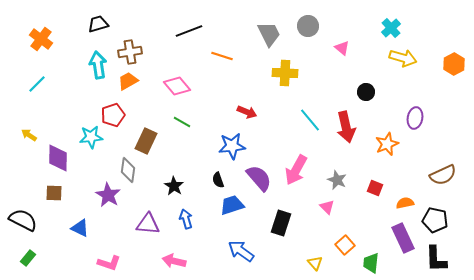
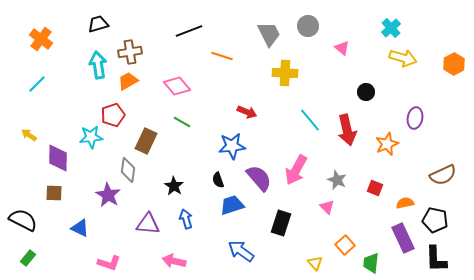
red arrow at (346, 127): moved 1 px right, 3 px down
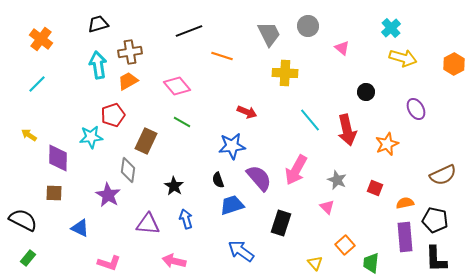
purple ellipse at (415, 118): moved 1 px right, 9 px up; rotated 40 degrees counterclockwise
purple rectangle at (403, 238): moved 2 px right, 1 px up; rotated 20 degrees clockwise
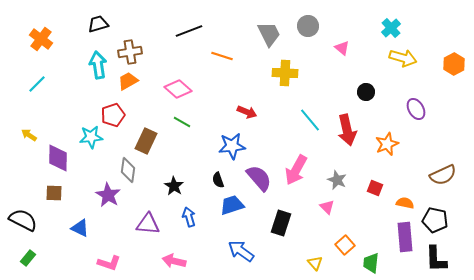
pink diamond at (177, 86): moved 1 px right, 3 px down; rotated 8 degrees counterclockwise
orange semicircle at (405, 203): rotated 24 degrees clockwise
blue arrow at (186, 219): moved 3 px right, 2 px up
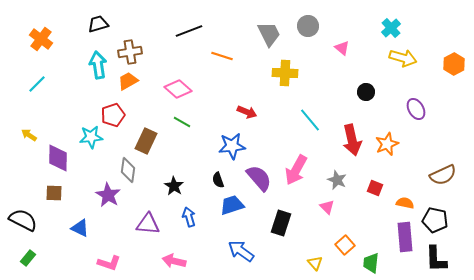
red arrow at (347, 130): moved 5 px right, 10 px down
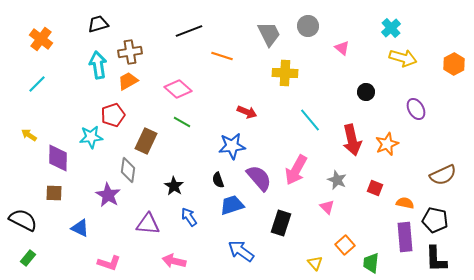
blue arrow at (189, 217): rotated 18 degrees counterclockwise
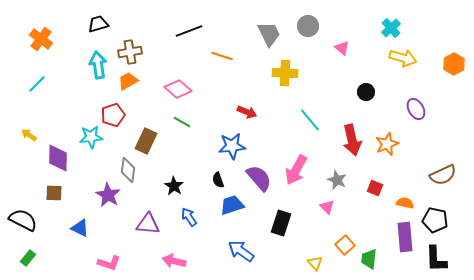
green trapezoid at (371, 263): moved 2 px left, 4 px up
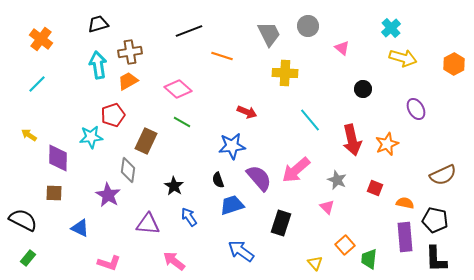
black circle at (366, 92): moved 3 px left, 3 px up
pink arrow at (296, 170): rotated 20 degrees clockwise
pink arrow at (174, 261): rotated 25 degrees clockwise
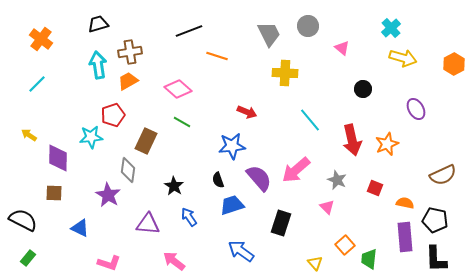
orange line at (222, 56): moved 5 px left
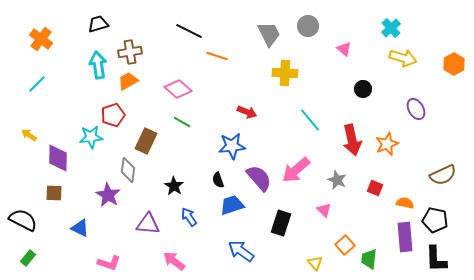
black line at (189, 31): rotated 48 degrees clockwise
pink triangle at (342, 48): moved 2 px right, 1 px down
pink triangle at (327, 207): moved 3 px left, 3 px down
